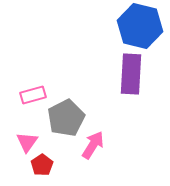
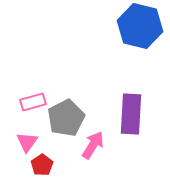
purple rectangle: moved 40 px down
pink rectangle: moved 7 px down
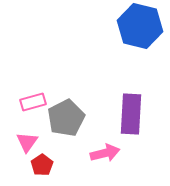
pink arrow: moved 12 px right, 8 px down; rotated 44 degrees clockwise
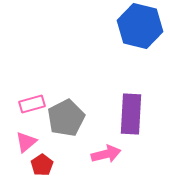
pink rectangle: moved 1 px left, 2 px down
pink triangle: moved 1 px left; rotated 15 degrees clockwise
pink arrow: moved 1 px right, 1 px down
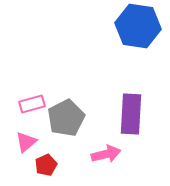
blue hexagon: moved 2 px left; rotated 6 degrees counterclockwise
red pentagon: moved 4 px right; rotated 10 degrees clockwise
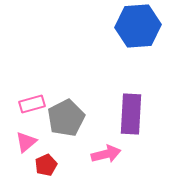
blue hexagon: rotated 12 degrees counterclockwise
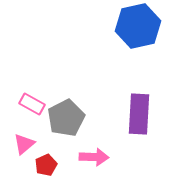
blue hexagon: rotated 9 degrees counterclockwise
pink rectangle: rotated 45 degrees clockwise
purple rectangle: moved 8 px right
pink triangle: moved 2 px left, 2 px down
pink arrow: moved 12 px left, 3 px down; rotated 16 degrees clockwise
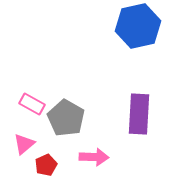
gray pentagon: rotated 15 degrees counterclockwise
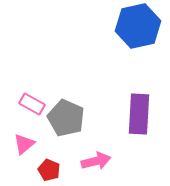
gray pentagon: rotated 6 degrees counterclockwise
pink arrow: moved 2 px right, 4 px down; rotated 16 degrees counterclockwise
red pentagon: moved 3 px right, 5 px down; rotated 25 degrees counterclockwise
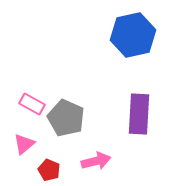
blue hexagon: moved 5 px left, 9 px down
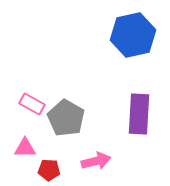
gray pentagon: rotated 6 degrees clockwise
pink triangle: moved 1 px right, 4 px down; rotated 40 degrees clockwise
red pentagon: rotated 20 degrees counterclockwise
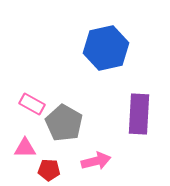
blue hexagon: moved 27 px left, 13 px down
gray pentagon: moved 2 px left, 5 px down
